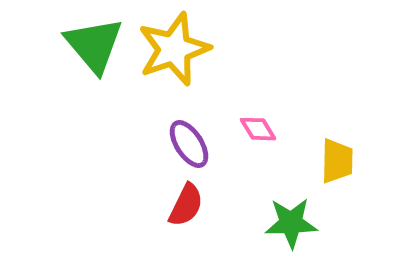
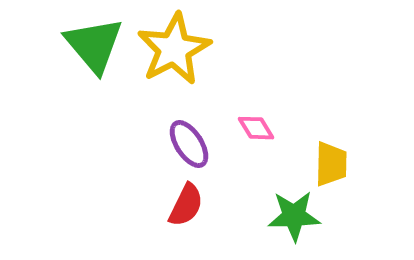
yellow star: rotated 8 degrees counterclockwise
pink diamond: moved 2 px left, 1 px up
yellow trapezoid: moved 6 px left, 3 px down
green star: moved 3 px right, 7 px up
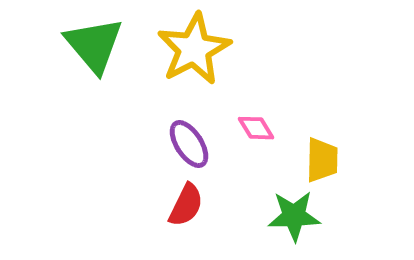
yellow star: moved 20 px right
yellow trapezoid: moved 9 px left, 4 px up
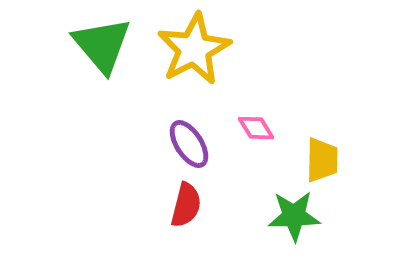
green triangle: moved 8 px right
red semicircle: rotated 12 degrees counterclockwise
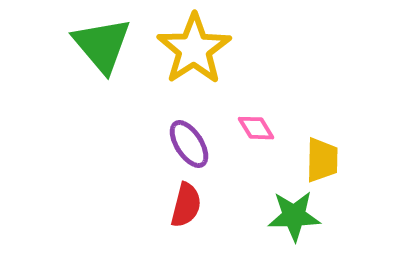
yellow star: rotated 6 degrees counterclockwise
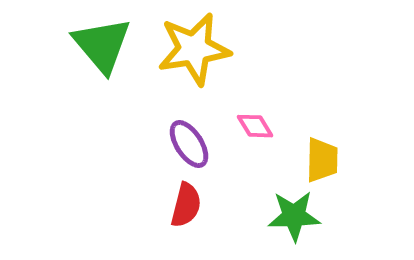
yellow star: rotated 24 degrees clockwise
pink diamond: moved 1 px left, 2 px up
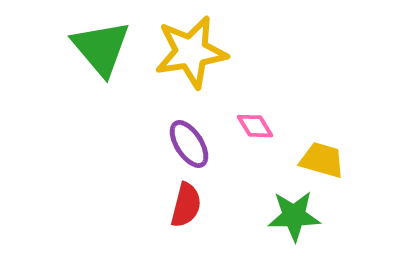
green triangle: moved 1 px left, 3 px down
yellow star: moved 3 px left, 3 px down
yellow trapezoid: rotated 75 degrees counterclockwise
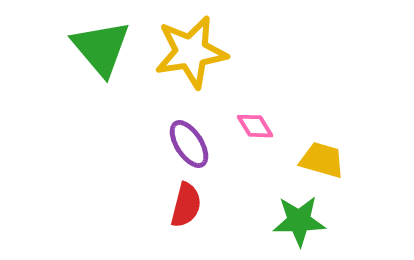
green star: moved 5 px right, 5 px down
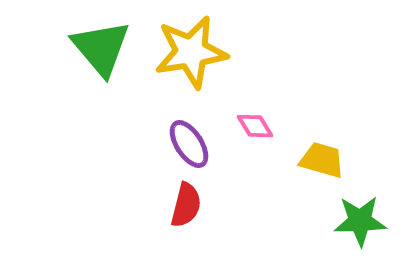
green star: moved 61 px right
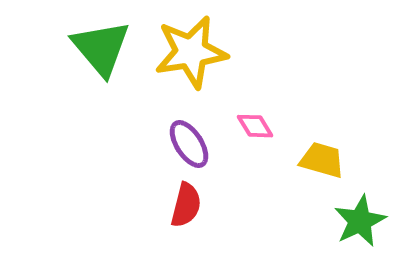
green star: rotated 24 degrees counterclockwise
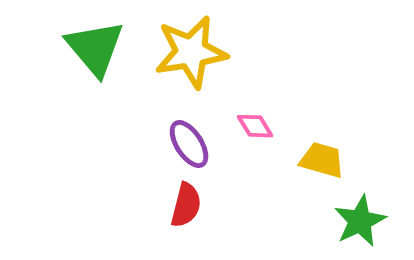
green triangle: moved 6 px left
